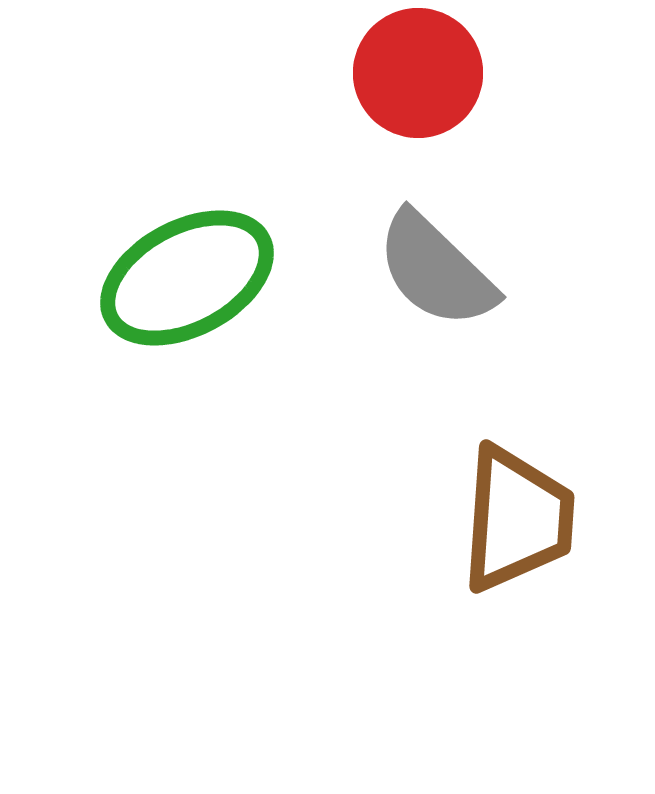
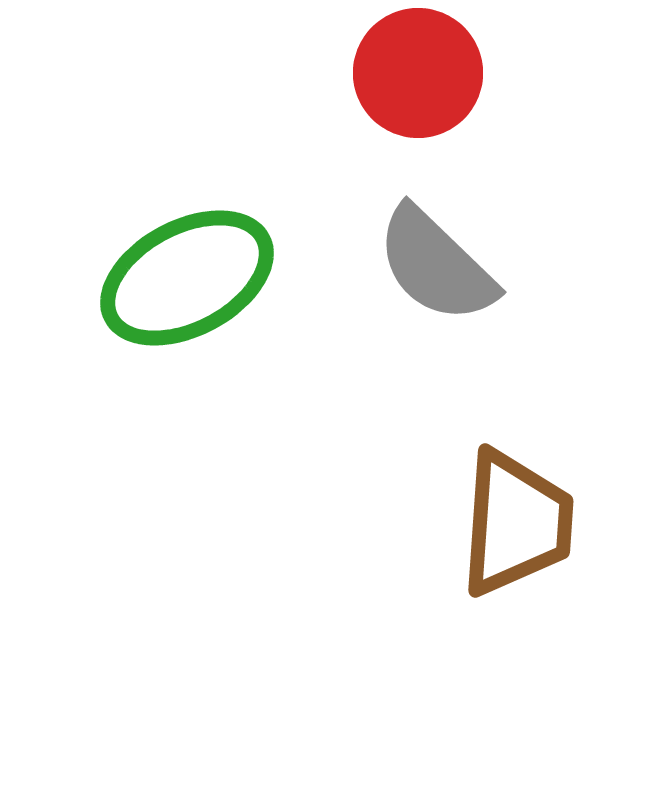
gray semicircle: moved 5 px up
brown trapezoid: moved 1 px left, 4 px down
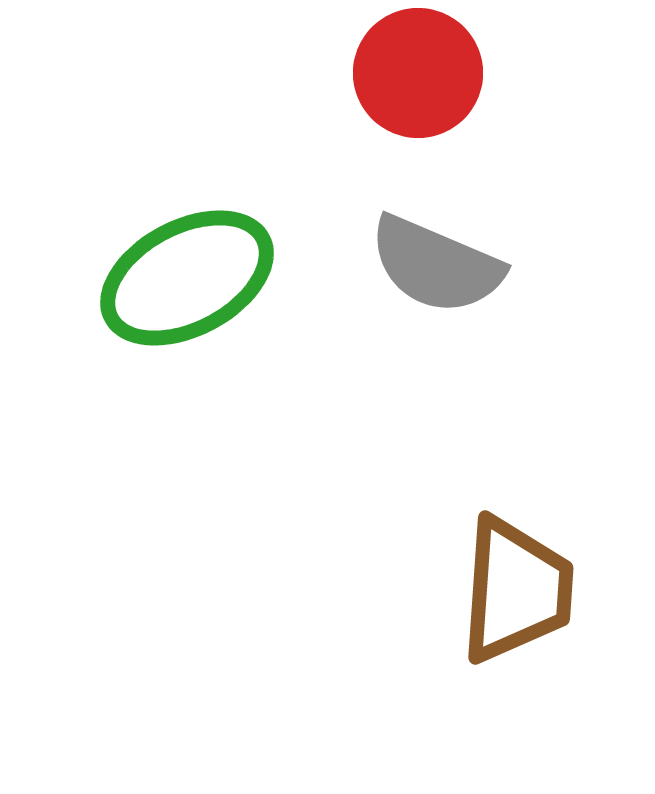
gray semicircle: rotated 21 degrees counterclockwise
brown trapezoid: moved 67 px down
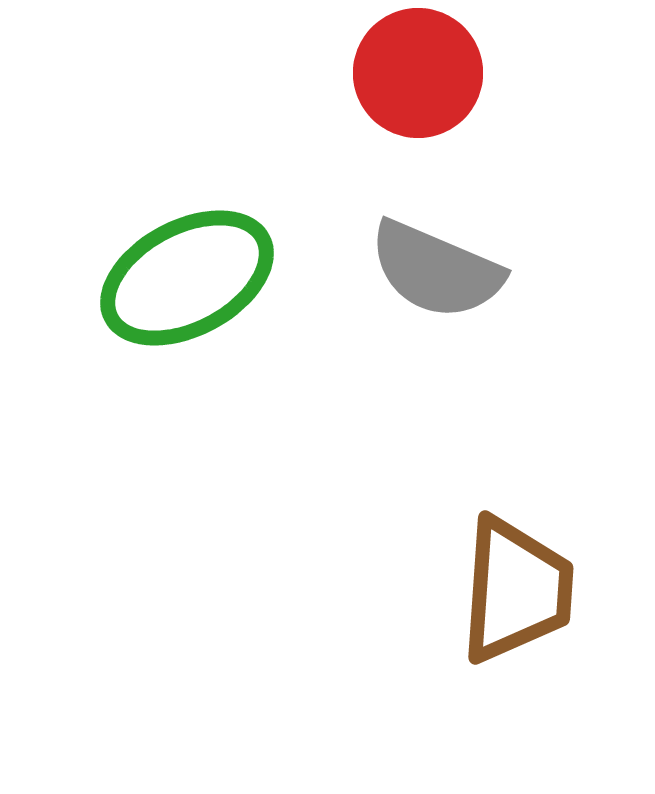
gray semicircle: moved 5 px down
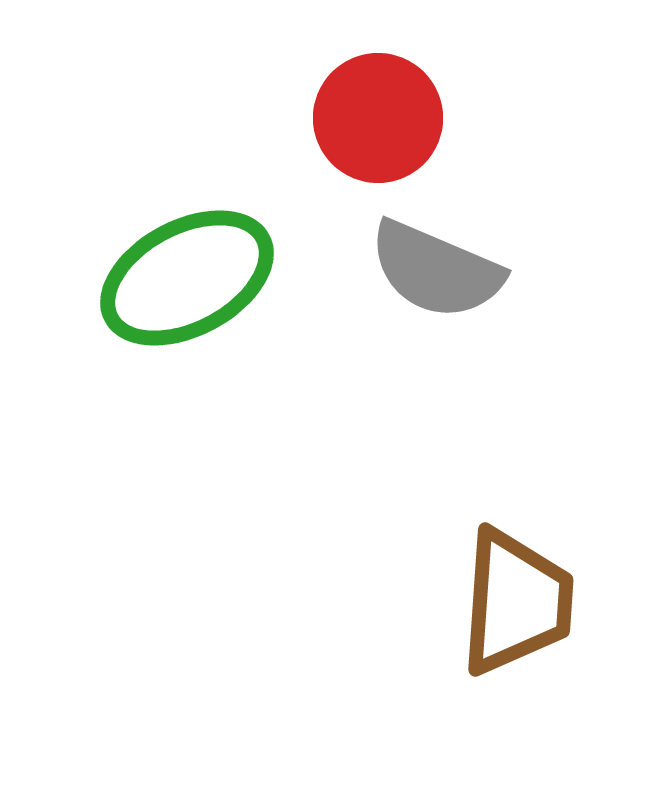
red circle: moved 40 px left, 45 px down
brown trapezoid: moved 12 px down
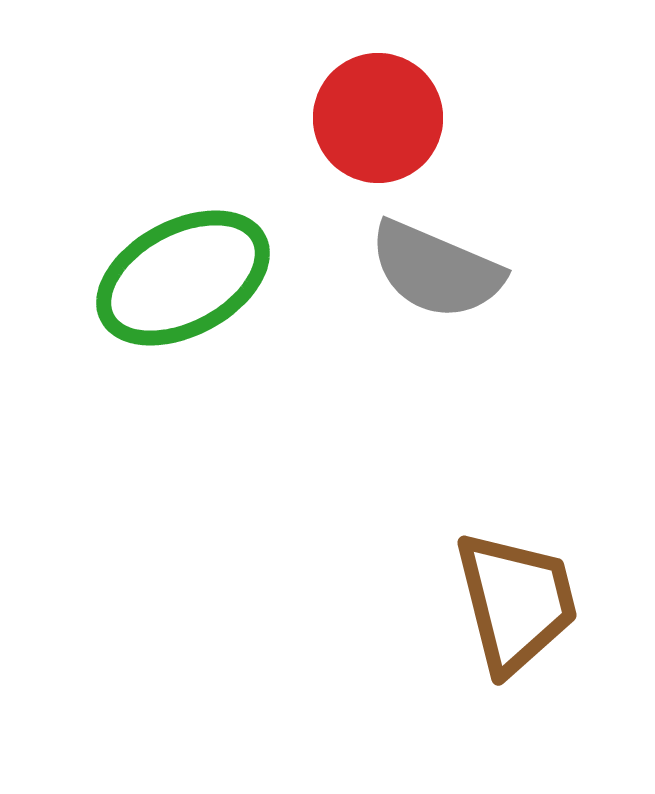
green ellipse: moved 4 px left
brown trapezoid: rotated 18 degrees counterclockwise
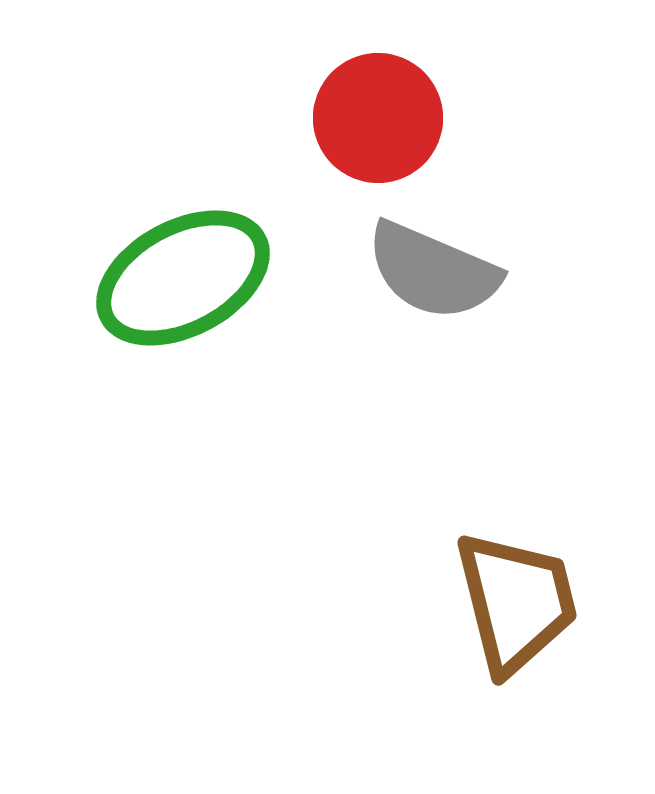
gray semicircle: moved 3 px left, 1 px down
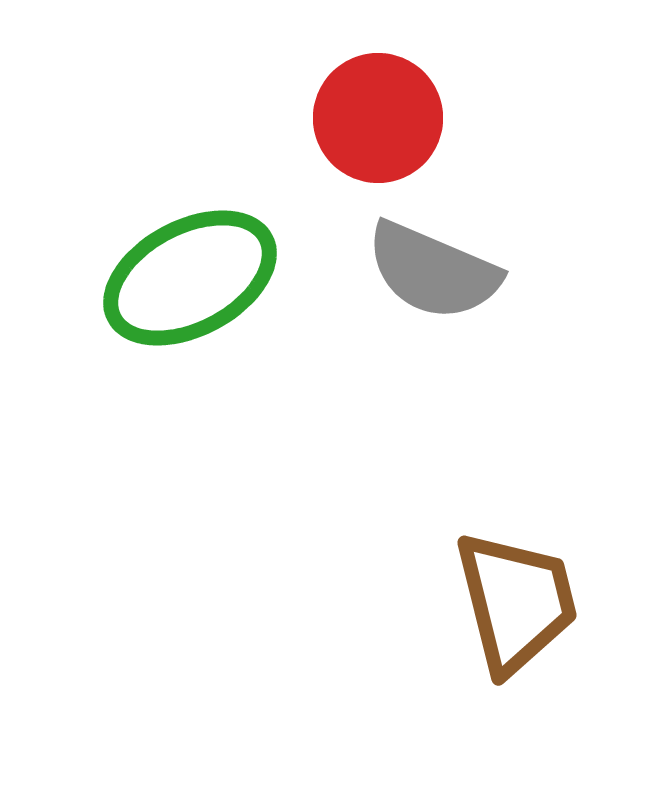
green ellipse: moved 7 px right
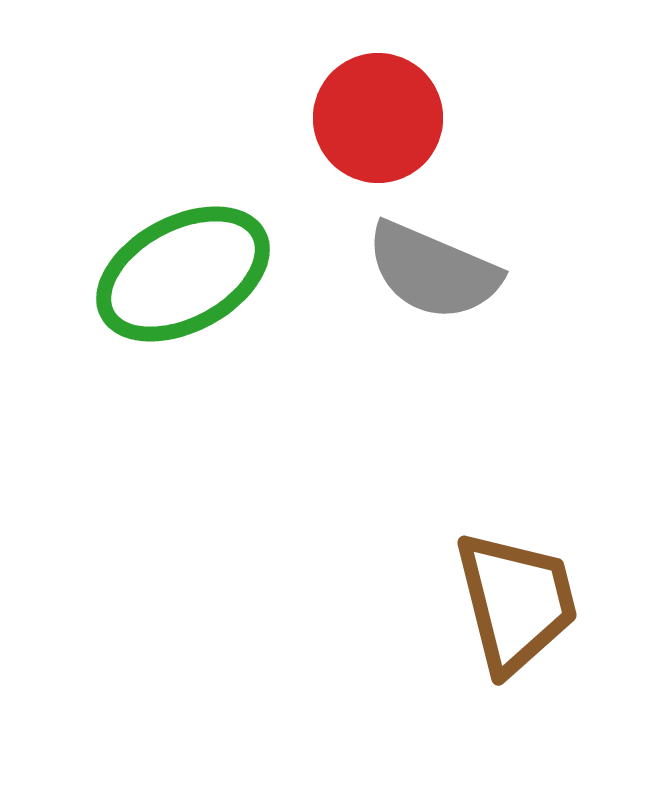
green ellipse: moved 7 px left, 4 px up
